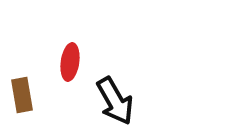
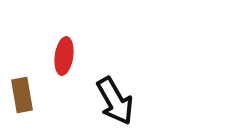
red ellipse: moved 6 px left, 6 px up
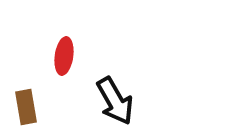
brown rectangle: moved 4 px right, 12 px down
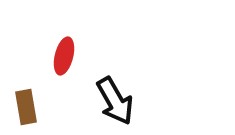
red ellipse: rotated 6 degrees clockwise
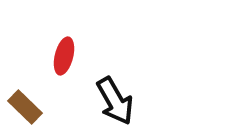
brown rectangle: moved 1 px left; rotated 36 degrees counterclockwise
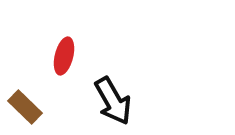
black arrow: moved 2 px left
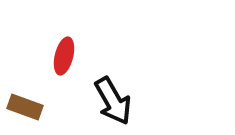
brown rectangle: rotated 24 degrees counterclockwise
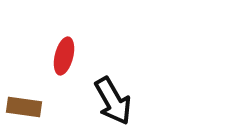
brown rectangle: moved 1 px left; rotated 12 degrees counterclockwise
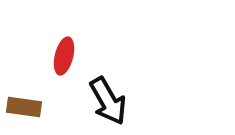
black arrow: moved 5 px left
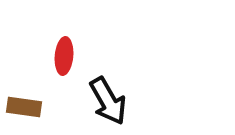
red ellipse: rotated 9 degrees counterclockwise
